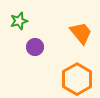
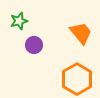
purple circle: moved 1 px left, 2 px up
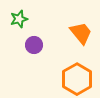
green star: moved 2 px up
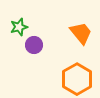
green star: moved 8 px down
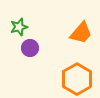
orange trapezoid: rotated 80 degrees clockwise
purple circle: moved 4 px left, 3 px down
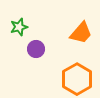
purple circle: moved 6 px right, 1 px down
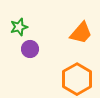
purple circle: moved 6 px left
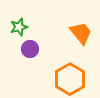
orange trapezoid: rotated 80 degrees counterclockwise
orange hexagon: moved 7 px left
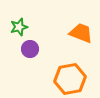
orange trapezoid: rotated 30 degrees counterclockwise
orange hexagon: rotated 20 degrees clockwise
